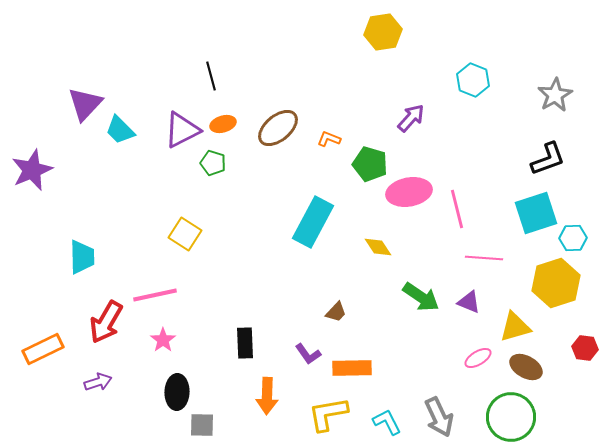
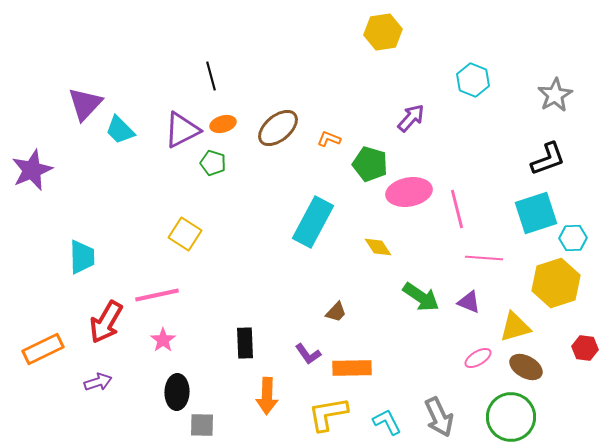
pink line at (155, 295): moved 2 px right
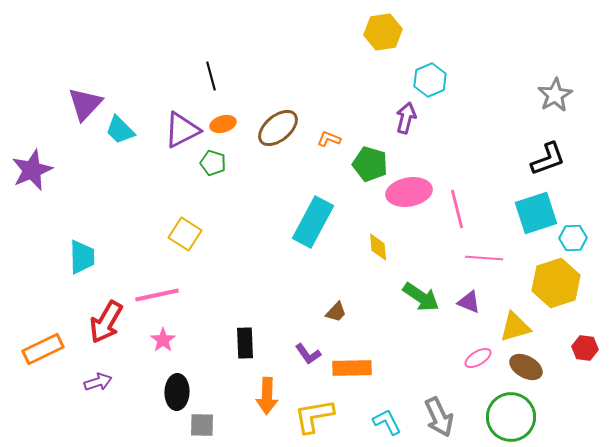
cyan hexagon at (473, 80): moved 43 px left; rotated 16 degrees clockwise
purple arrow at (411, 118): moved 5 px left; rotated 28 degrees counterclockwise
yellow diamond at (378, 247): rotated 28 degrees clockwise
yellow L-shape at (328, 414): moved 14 px left, 2 px down
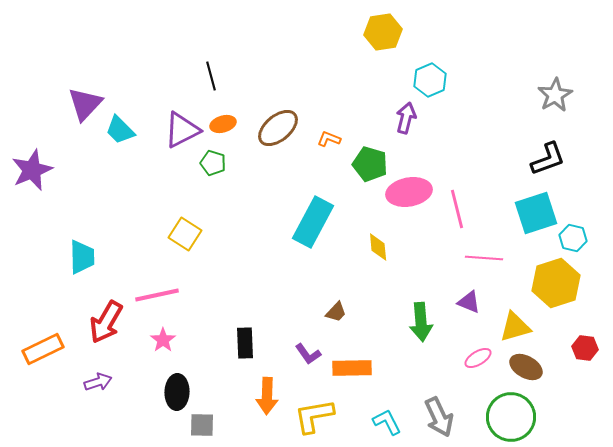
cyan hexagon at (573, 238): rotated 16 degrees clockwise
green arrow at (421, 297): moved 25 px down; rotated 51 degrees clockwise
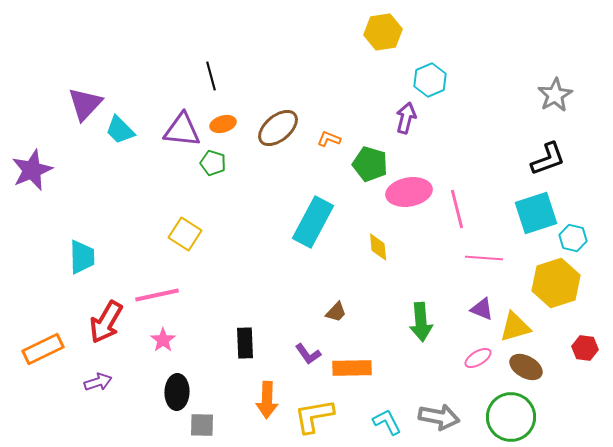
purple triangle at (182, 130): rotated 33 degrees clockwise
purple triangle at (469, 302): moved 13 px right, 7 px down
orange arrow at (267, 396): moved 4 px down
gray arrow at (439, 417): rotated 54 degrees counterclockwise
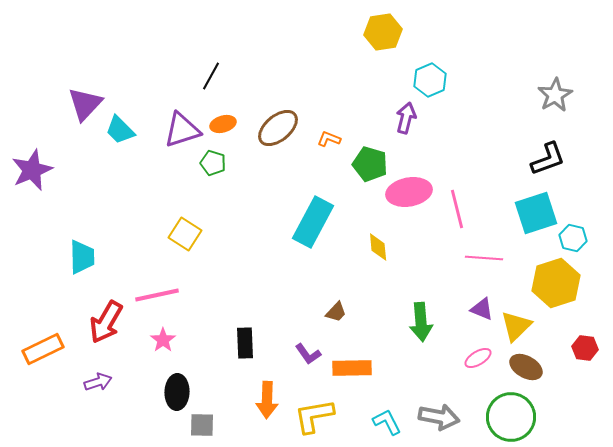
black line at (211, 76): rotated 44 degrees clockwise
purple triangle at (182, 130): rotated 24 degrees counterclockwise
yellow triangle at (515, 327): moved 1 px right, 1 px up; rotated 28 degrees counterclockwise
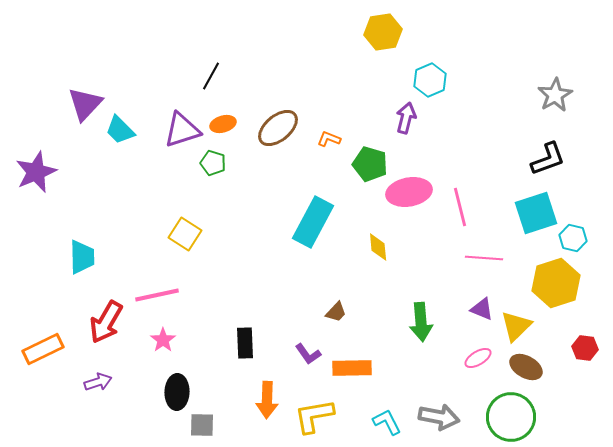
purple star at (32, 170): moved 4 px right, 2 px down
pink line at (457, 209): moved 3 px right, 2 px up
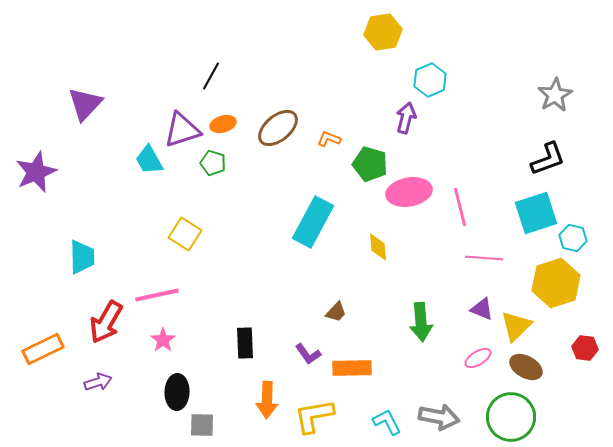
cyan trapezoid at (120, 130): moved 29 px right, 30 px down; rotated 16 degrees clockwise
